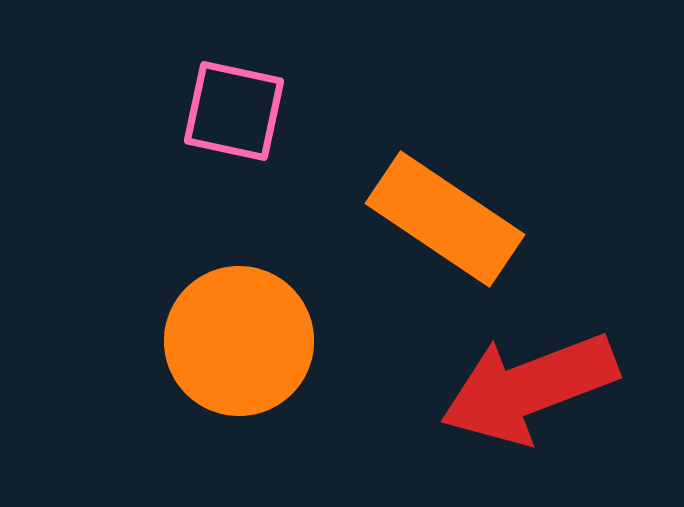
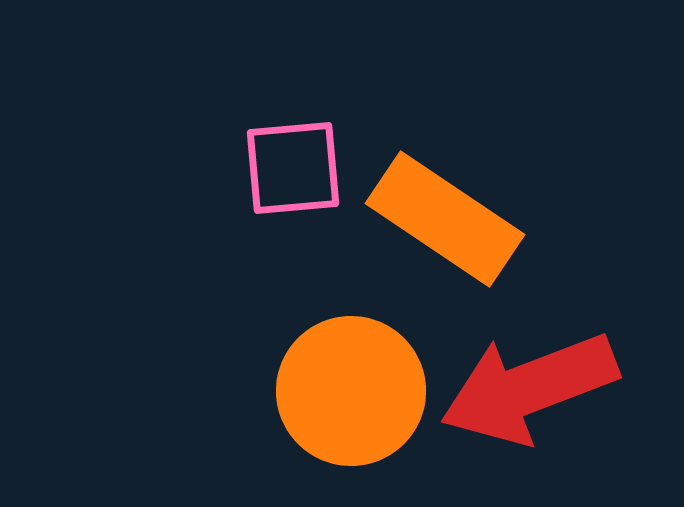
pink square: moved 59 px right, 57 px down; rotated 17 degrees counterclockwise
orange circle: moved 112 px right, 50 px down
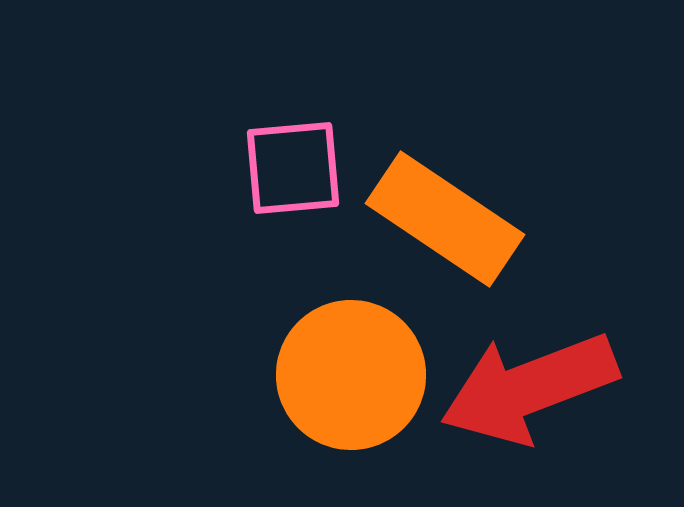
orange circle: moved 16 px up
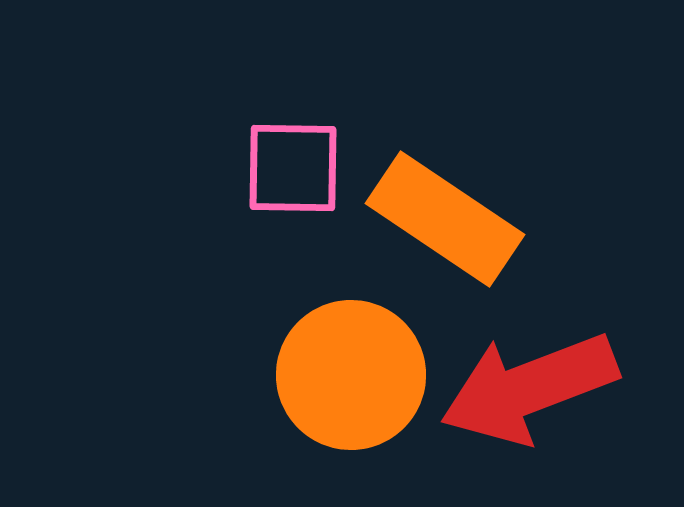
pink square: rotated 6 degrees clockwise
